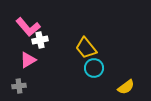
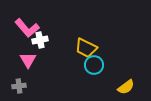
pink L-shape: moved 1 px left, 1 px down
yellow trapezoid: rotated 25 degrees counterclockwise
pink triangle: rotated 30 degrees counterclockwise
cyan circle: moved 3 px up
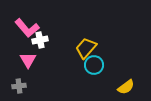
yellow trapezoid: rotated 105 degrees clockwise
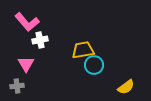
pink L-shape: moved 6 px up
yellow trapezoid: moved 3 px left, 2 px down; rotated 40 degrees clockwise
pink triangle: moved 2 px left, 4 px down
gray cross: moved 2 px left
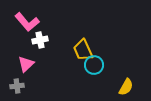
yellow trapezoid: rotated 105 degrees counterclockwise
pink triangle: rotated 18 degrees clockwise
yellow semicircle: rotated 24 degrees counterclockwise
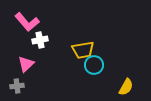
yellow trapezoid: rotated 75 degrees counterclockwise
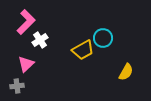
pink L-shape: moved 1 px left; rotated 95 degrees counterclockwise
white cross: rotated 21 degrees counterclockwise
yellow trapezoid: rotated 20 degrees counterclockwise
cyan circle: moved 9 px right, 27 px up
yellow semicircle: moved 15 px up
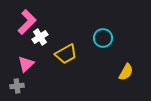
pink L-shape: moved 1 px right
white cross: moved 3 px up
yellow trapezoid: moved 17 px left, 4 px down
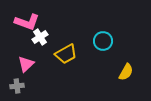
pink L-shape: rotated 65 degrees clockwise
cyan circle: moved 3 px down
